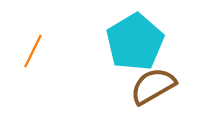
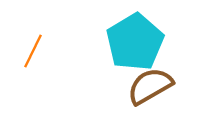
brown semicircle: moved 3 px left
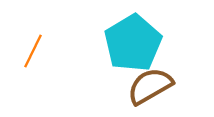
cyan pentagon: moved 2 px left, 1 px down
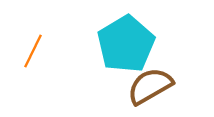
cyan pentagon: moved 7 px left, 1 px down
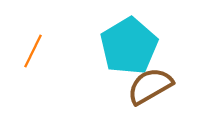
cyan pentagon: moved 3 px right, 2 px down
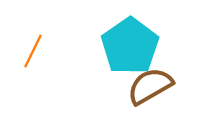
cyan pentagon: moved 1 px right; rotated 4 degrees counterclockwise
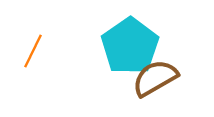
brown semicircle: moved 5 px right, 8 px up
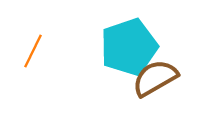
cyan pentagon: moved 1 px left, 1 px down; rotated 16 degrees clockwise
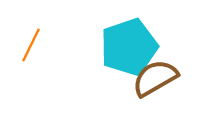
orange line: moved 2 px left, 6 px up
